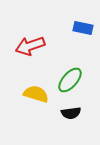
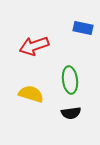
red arrow: moved 4 px right
green ellipse: rotated 48 degrees counterclockwise
yellow semicircle: moved 5 px left
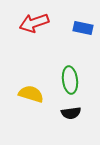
red arrow: moved 23 px up
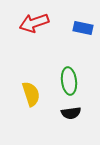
green ellipse: moved 1 px left, 1 px down
yellow semicircle: rotated 55 degrees clockwise
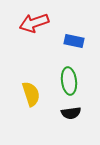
blue rectangle: moved 9 px left, 13 px down
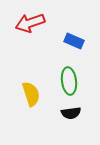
red arrow: moved 4 px left
blue rectangle: rotated 12 degrees clockwise
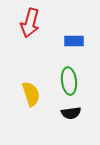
red arrow: rotated 56 degrees counterclockwise
blue rectangle: rotated 24 degrees counterclockwise
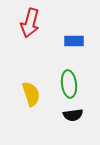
green ellipse: moved 3 px down
black semicircle: moved 2 px right, 2 px down
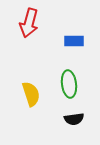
red arrow: moved 1 px left
black semicircle: moved 1 px right, 4 px down
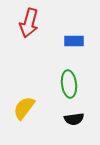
yellow semicircle: moved 7 px left, 14 px down; rotated 125 degrees counterclockwise
